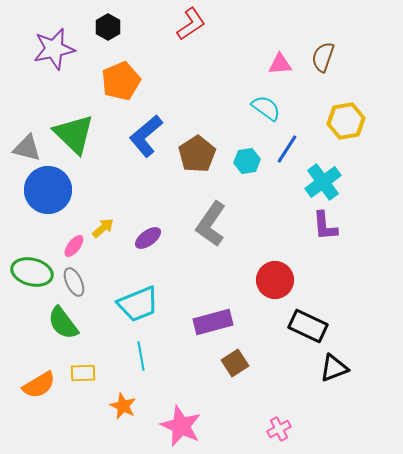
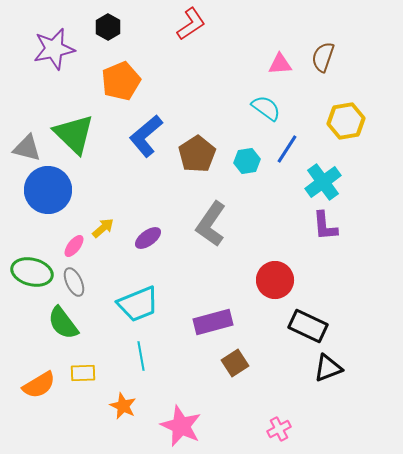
black triangle: moved 6 px left
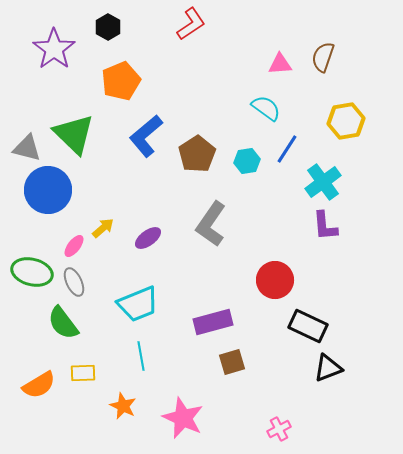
purple star: rotated 24 degrees counterclockwise
brown square: moved 3 px left, 1 px up; rotated 16 degrees clockwise
pink star: moved 2 px right, 8 px up
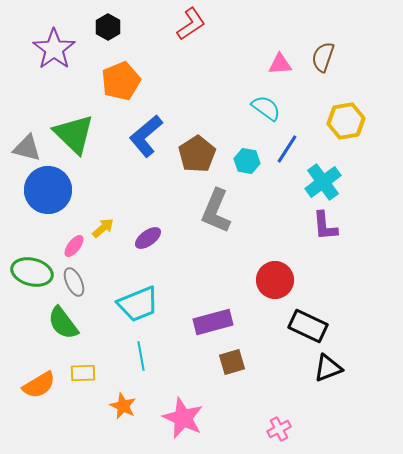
cyan hexagon: rotated 20 degrees clockwise
gray L-shape: moved 5 px right, 13 px up; rotated 12 degrees counterclockwise
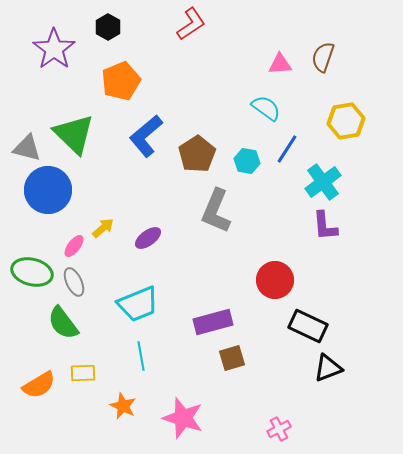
brown square: moved 4 px up
pink star: rotated 6 degrees counterclockwise
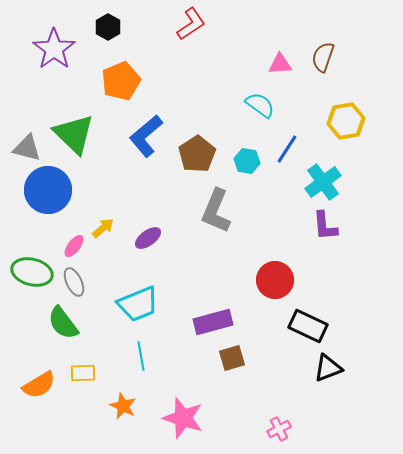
cyan semicircle: moved 6 px left, 3 px up
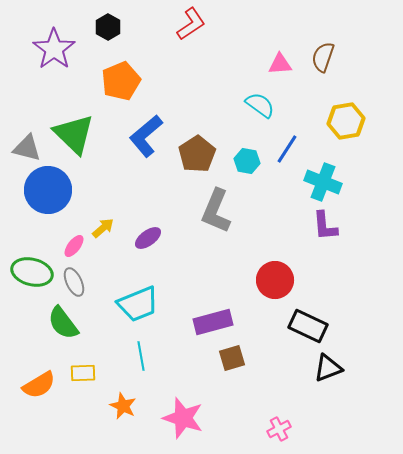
cyan cross: rotated 33 degrees counterclockwise
